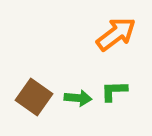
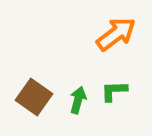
green arrow: moved 2 px down; rotated 80 degrees counterclockwise
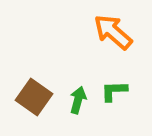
orange arrow: moved 3 px left, 2 px up; rotated 102 degrees counterclockwise
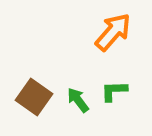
orange arrow: rotated 90 degrees clockwise
green arrow: rotated 52 degrees counterclockwise
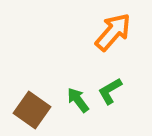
green L-shape: moved 4 px left; rotated 28 degrees counterclockwise
brown square: moved 2 px left, 13 px down
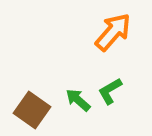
green arrow: rotated 12 degrees counterclockwise
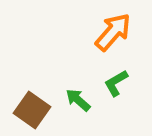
green L-shape: moved 6 px right, 8 px up
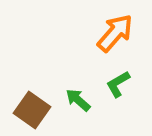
orange arrow: moved 2 px right, 1 px down
green L-shape: moved 2 px right, 1 px down
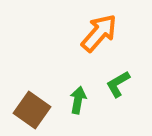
orange arrow: moved 16 px left
green arrow: rotated 60 degrees clockwise
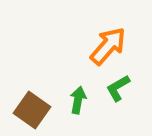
orange arrow: moved 9 px right, 13 px down
green L-shape: moved 4 px down
